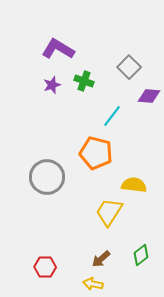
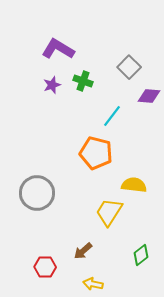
green cross: moved 1 px left
gray circle: moved 10 px left, 16 px down
brown arrow: moved 18 px left, 8 px up
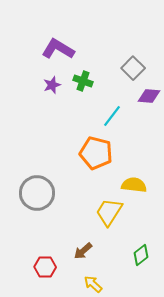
gray square: moved 4 px right, 1 px down
yellow arrow: rotated 30 degrees clockwise
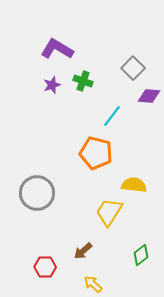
purple L-shape: moved 1 px left
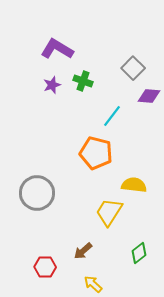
green diamond: moved 2 px left, 2 px up
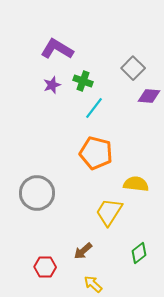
cyan line: moved 18 px left, 8 px up
yellow semicircle: moved 2 px right, 1 px up
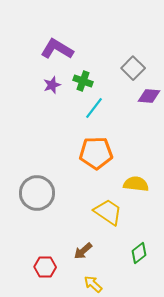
orange pentagon: rotated 16 degrees counterclockwise
yellow trapezoid: moved 1 px left; rotated 92 degrees clockwise
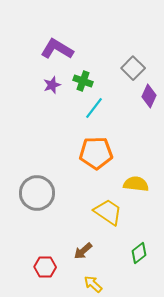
purple diamond: rotated 70 degrees counterclockwise
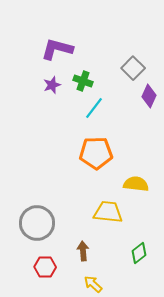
purple L-shape: rotated 16 degrees counterclockwise
gray circle: moved 30 px down
yellow trapezoid: rotated 28 degrees counterclockwise
brown arrow: rotated 126 degrees clockwise
